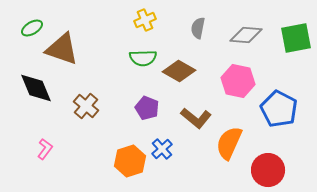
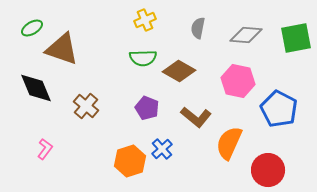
brown L-shape: moved 1 px up
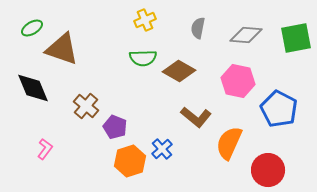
black diamond: moved 3 px left
purple pentagon: moved 32 px left, 19 px down
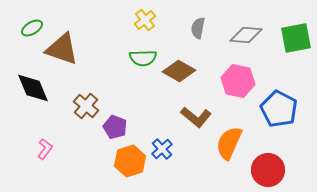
yellow cross: rotated 15 degrees counterclockwise
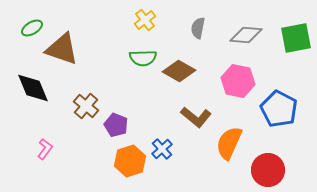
purple pentagon: moved 1 px right, 2 px up
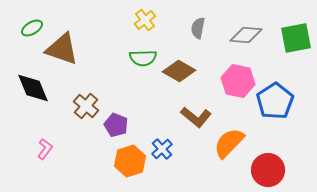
blue pentagon: moved 4 px left, 8 px up; rotated 12 degrees clockwise
orange semicircle: rotated 20 degrees clockwise
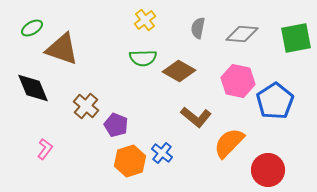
gray diamond: moved 4 px left, 1 px up
blue cross: moved 4 px down; rotated 10 degrees counterclockwise
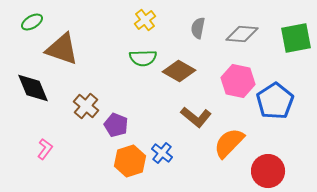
green ellipse: moved 6 px up
red circle: moved 1 px down
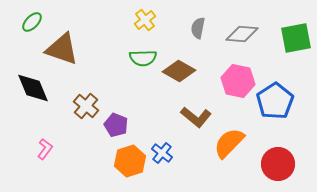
green ellipse: rotated 15 degrees counterclockwise
red circle: moved 10 px right, 7 px up
